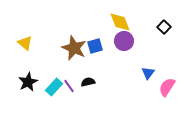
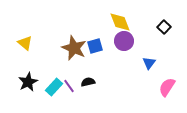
blue triangle: moved 1 px right, 10 px up
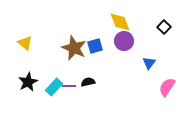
purple line: rotated 56 degrees counterclockwise
